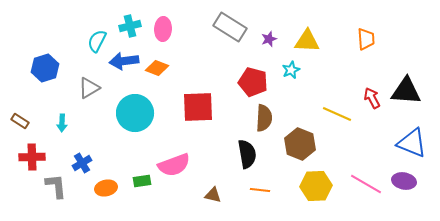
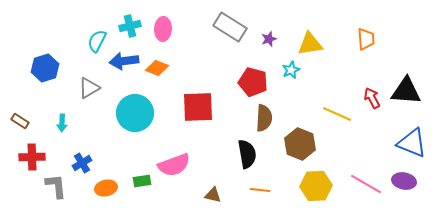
yellow triangle: moved 3 px right, 3 px down; rotated 12 degrees counterclockwise
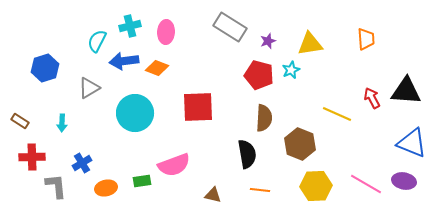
pink ellipse: moved 3 px right, 3 px down
purple star: moved 1 px left, 2 px down
red pentagon: moved 6 px right, 7 px up
